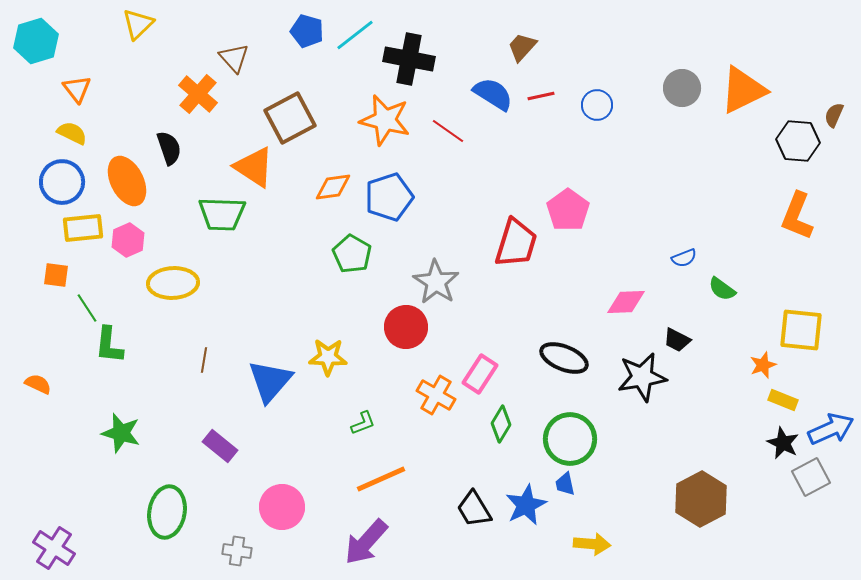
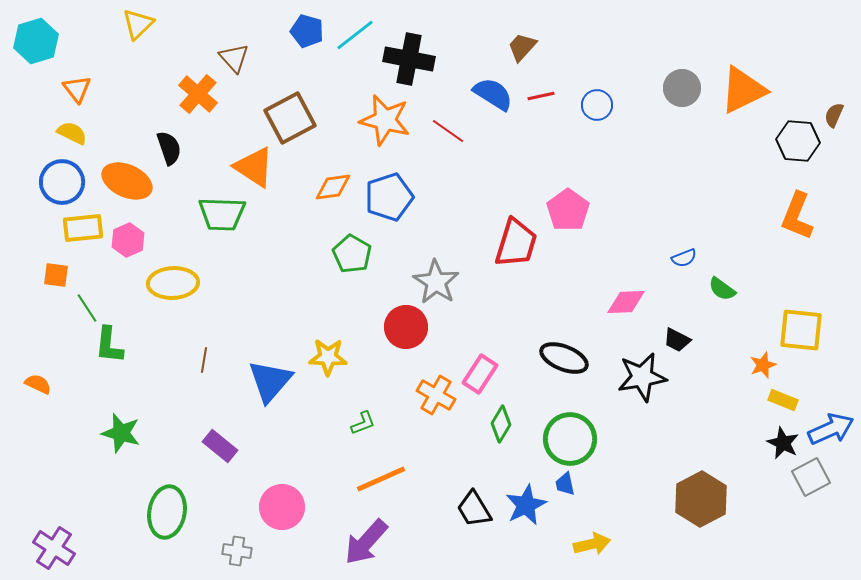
orange ellipse at (127, 181): rotated 39 degrees counterclockwise
yellow arrow at (592, 544): rotated 18 degrees counterclockwise
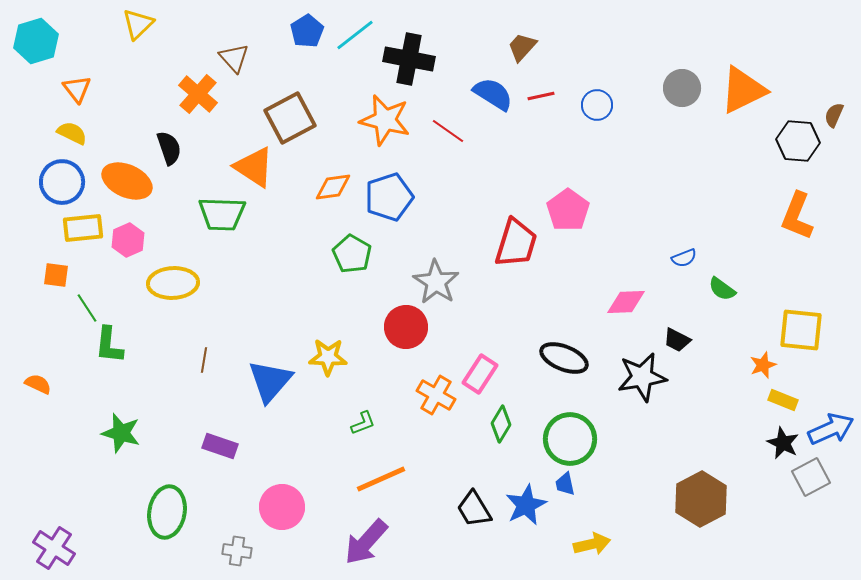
blue pentagon at (307, 31): rotated 24 degrees clockwise
purple rectangle at (220, 446): rotated 20 degrees counterclockwise
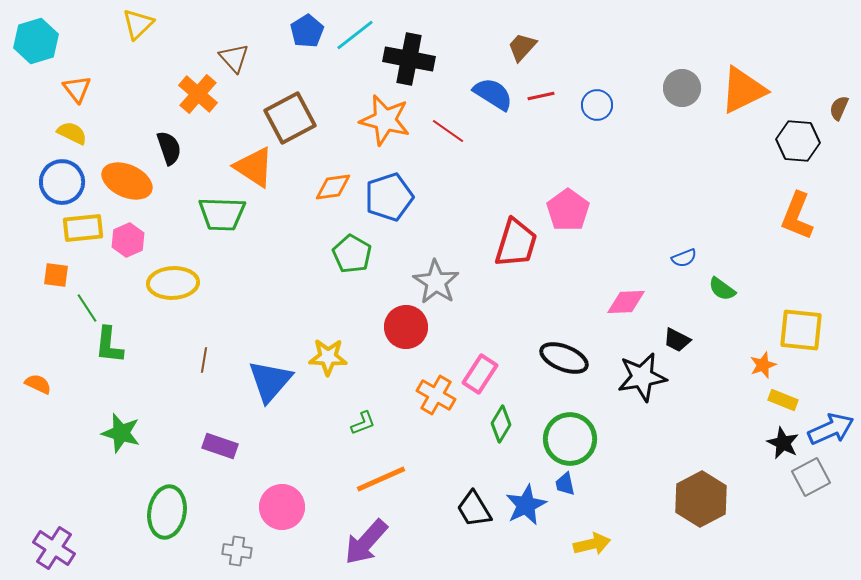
brown semicircle at (834, 115): moved 5 px right, 7 px up
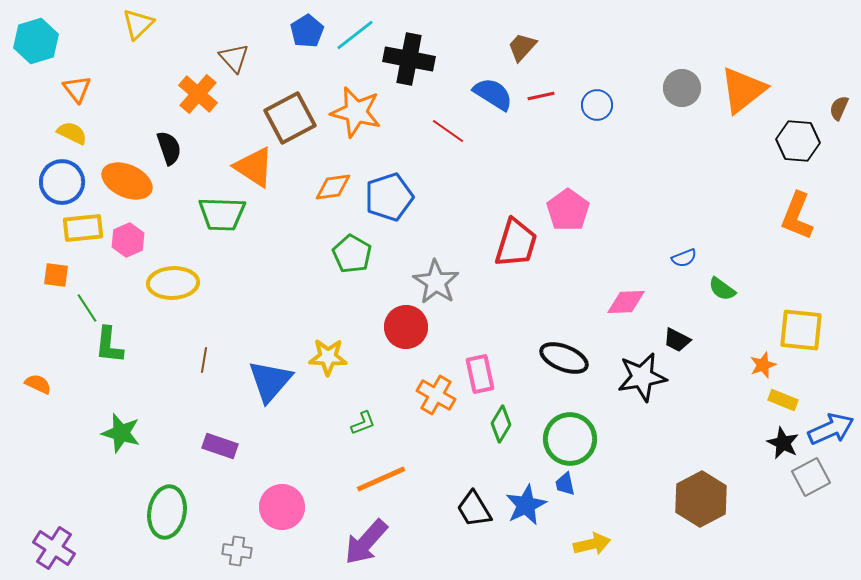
orange triangle at (743, 90): rotated 12 degrees counterclockwise
orange star at (385, 120): moved 29 px left, 8 px up
pink rectangle at (480, 374): rotated 45 degrees counterclockwise
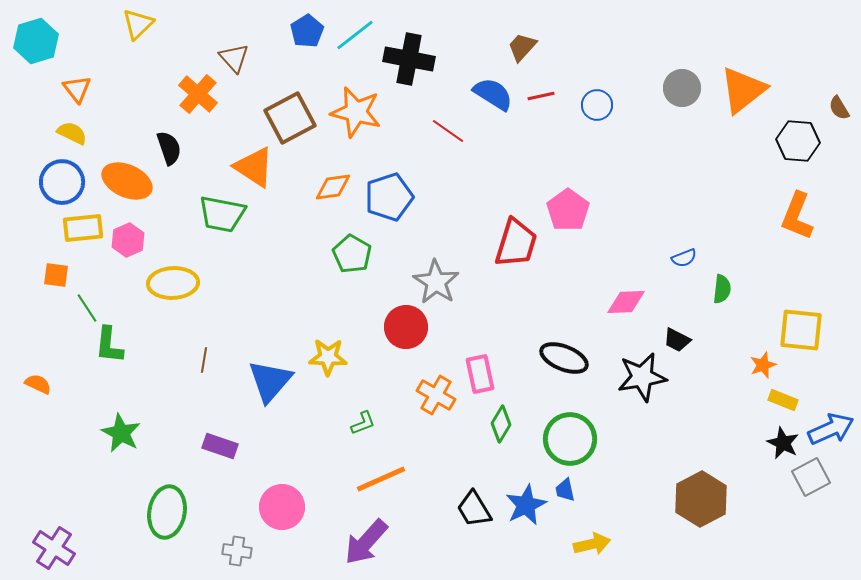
brown semicircle at (839, 108): rotated 55 degrees counterclockwise
green trapezoid at (222, 214): rotated 9 degrees clockwise
green semicircle at (722, 289): rotated 120 degrees counterclockwise
green star at (121, 433): rotated 12 degrees clockwise
blue trapezoid at (565, 484): moved 6 px down
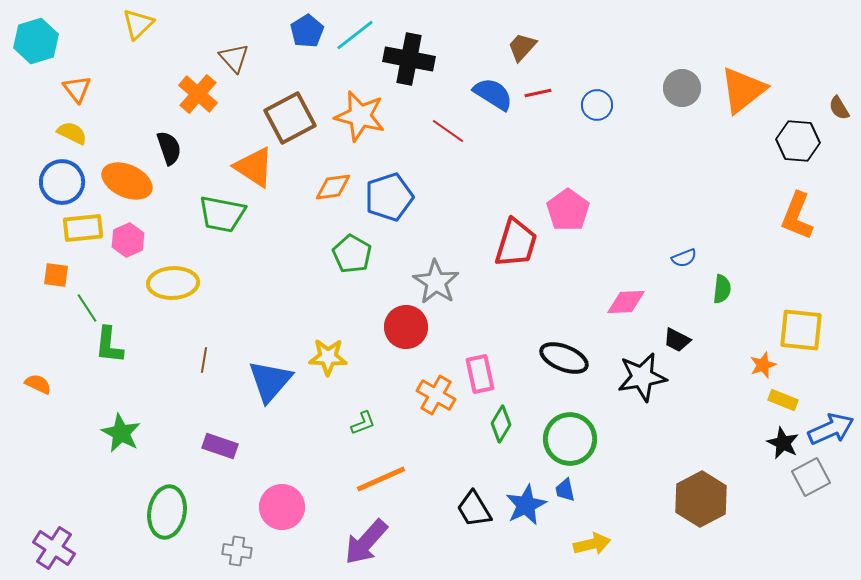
red line at (541, 96): moved 3 px left, 3 px up
orange star at (356, 112): moved 4 px right, 4 px down
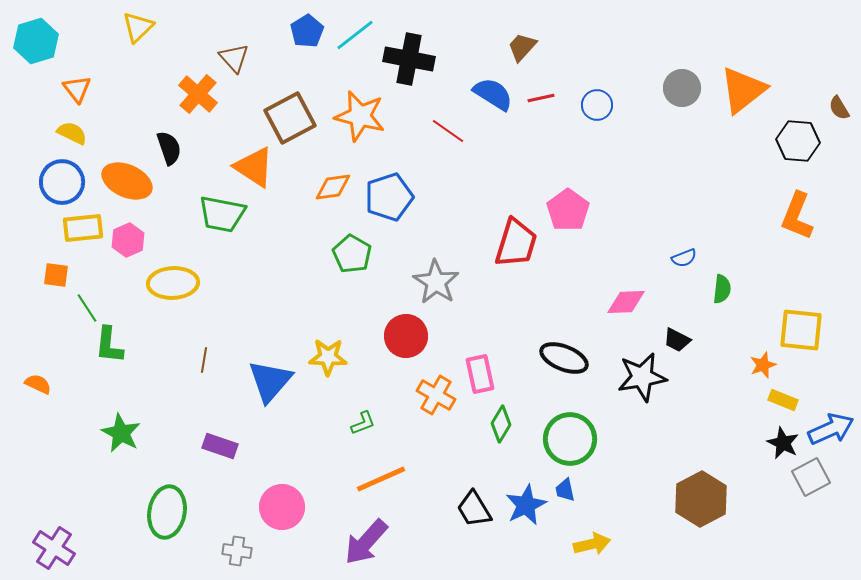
yellow triangle at (138, 24): moved 3 px down
red line at (538, 93): moved 3 px right, 5 px down
red circle at (406, 327): moved 9 px down
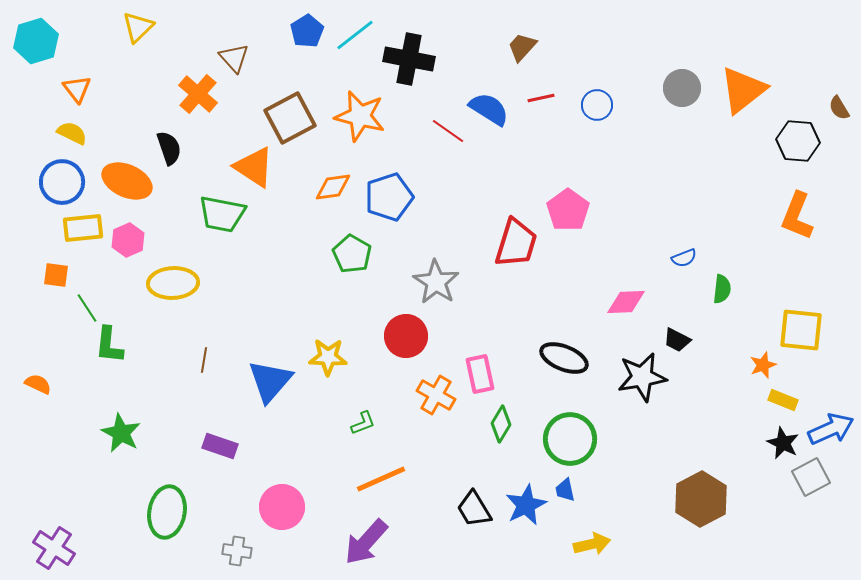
blue semicircle at (493, 94): moved 4 px left, 15 px down
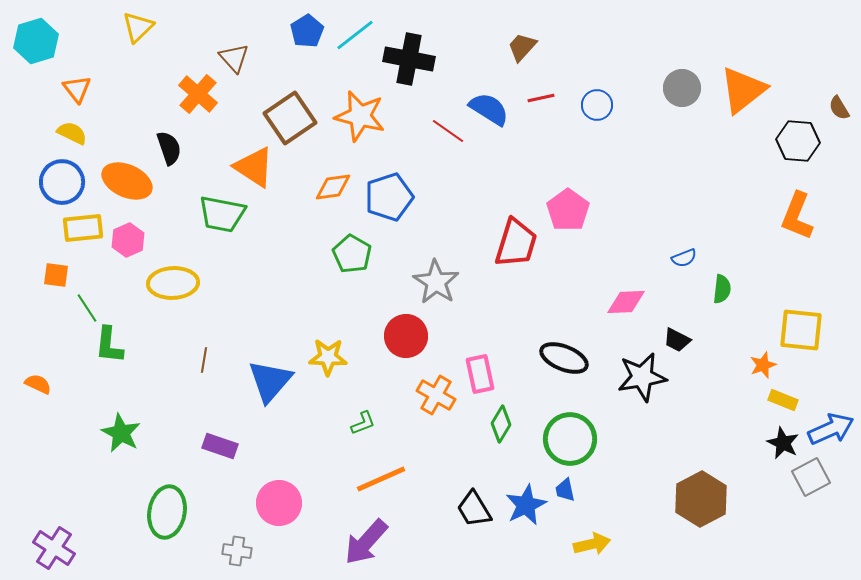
brown square at (290, 118): rotated 6 degrees counterclockwise
pink circle at (282, 507): moved 3 px left, 4 px up
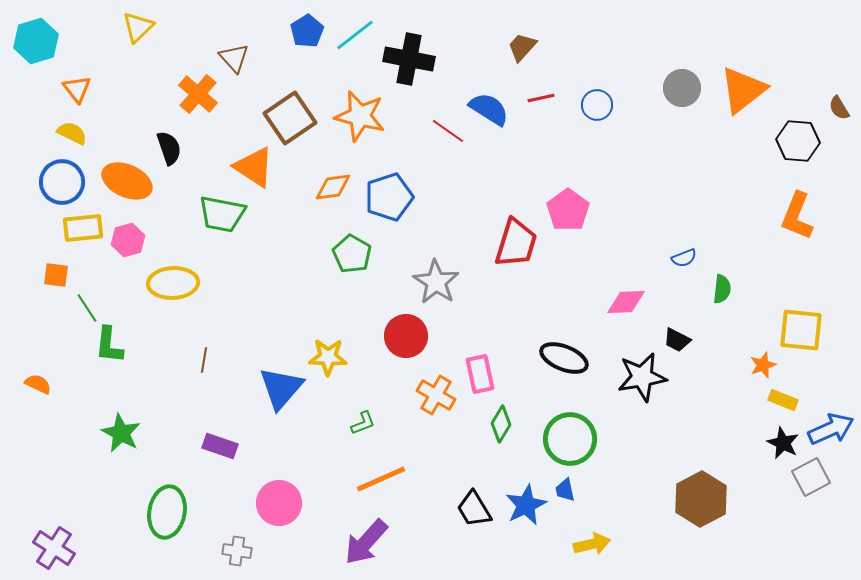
pink hexagon at (128, 240): rotated 8 degrees clockwise
blue triangle at (270, 381): moved 11 px right, 7 px down
